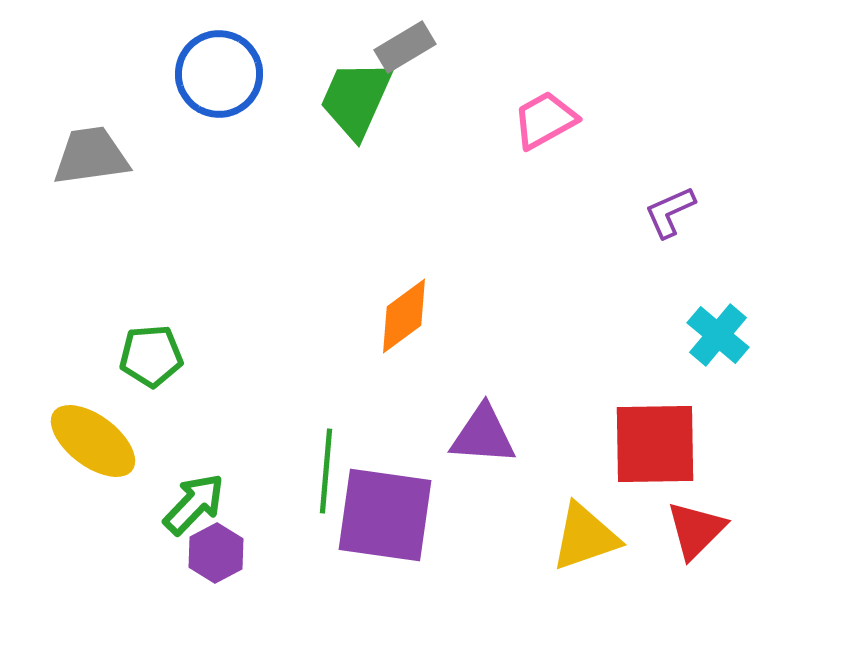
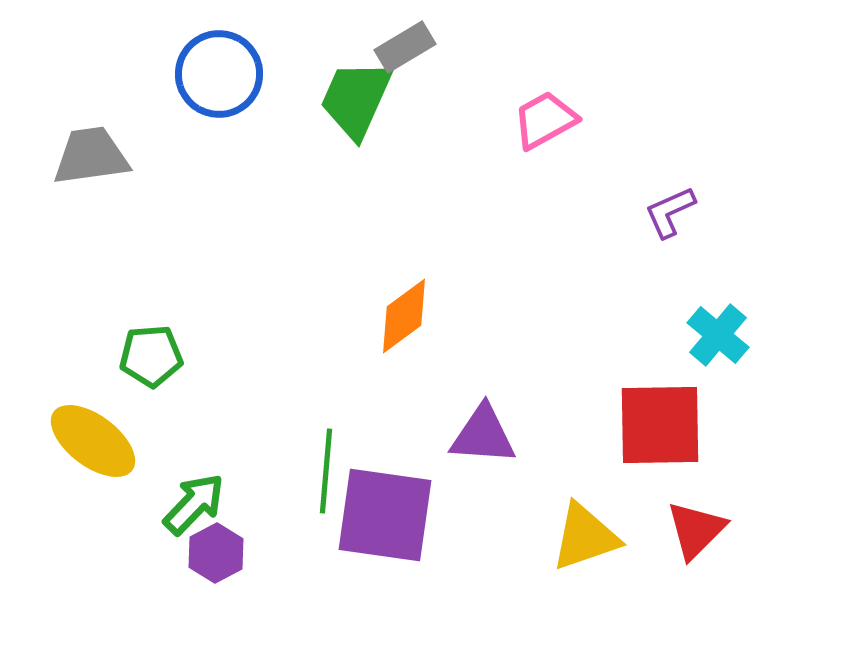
red square: moved 5 px right, 19 px up
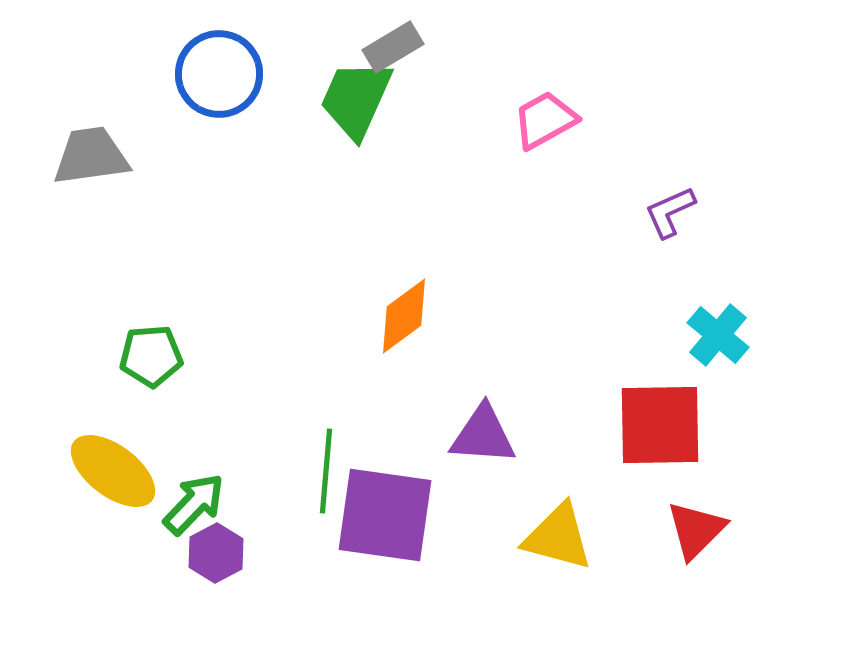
gray rectangle: moved 12 px left
yellow ellipse: moved 20 px right, 30 px down
yellow triangle: moved 27 px left; rotated 34 degrees clockwise
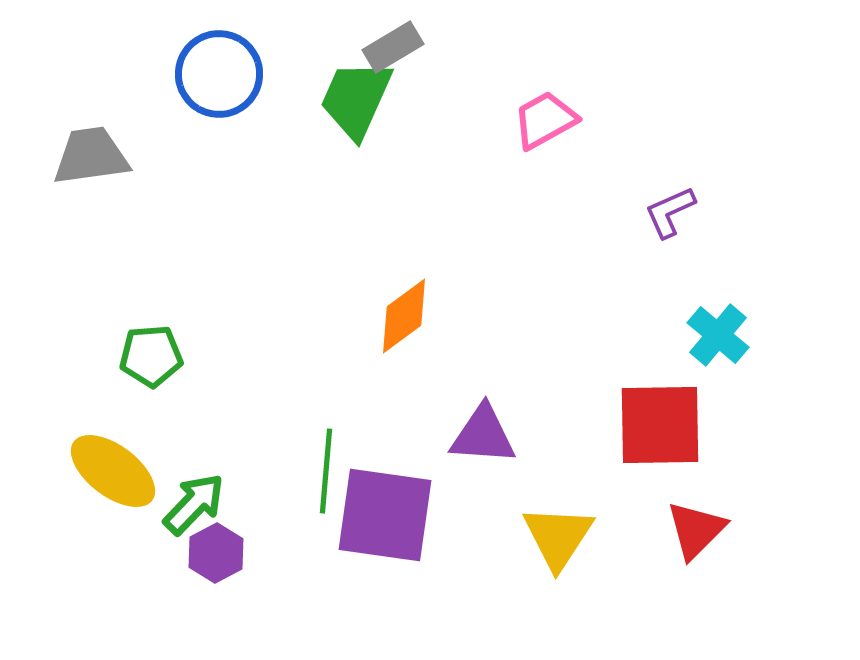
yellow triangle: rotated 48 degrees clockwise
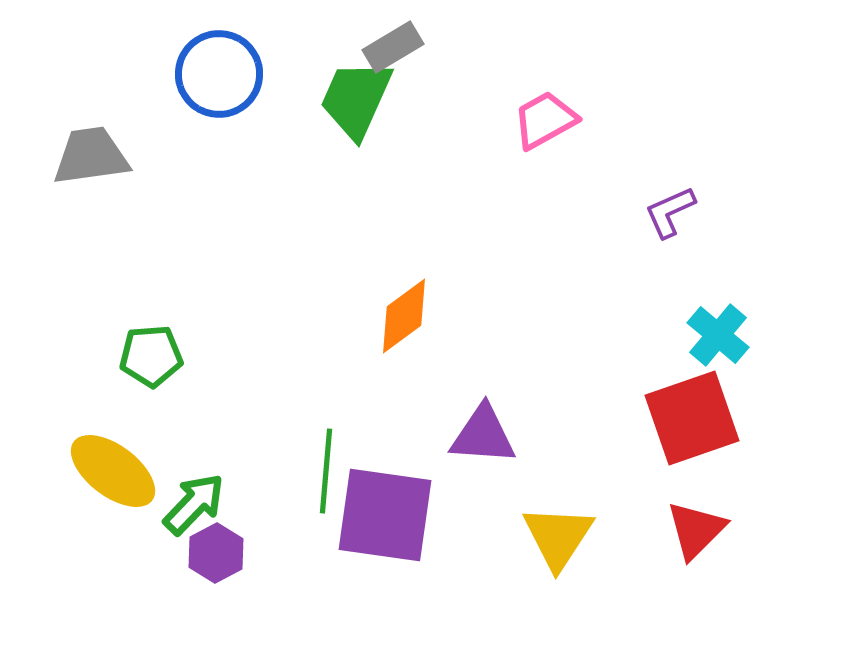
red square: moved 32 px right, 7 px up; rotated 18 degrees counterclockwise
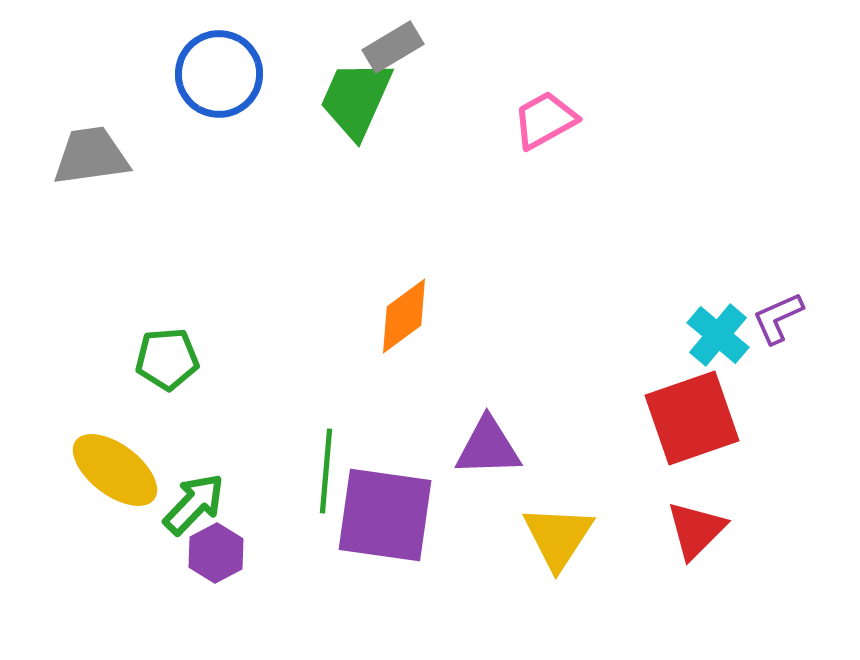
purple L-shape: moved 108 px right, 106 px down
green pentagon: moved 16 px right, 3 px down
purple triangle: moved 5 px right, 12 px down; rotated 6 degrees counterclockwise
yellow ellipse: moved 2 px right, 1 px up
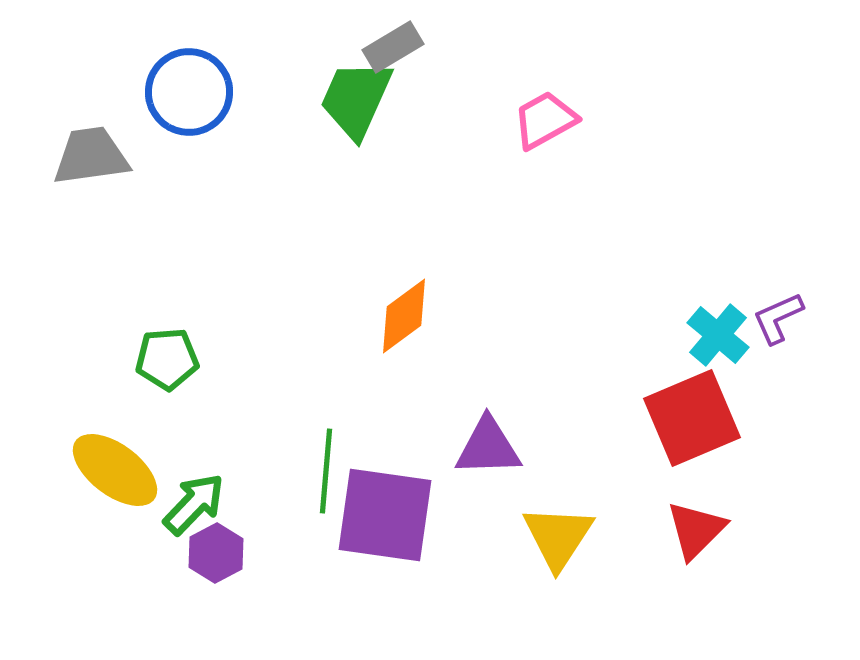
blue circle: moved 30 px left, 18 px down
red square: rotated 4 degrees counterclockwise
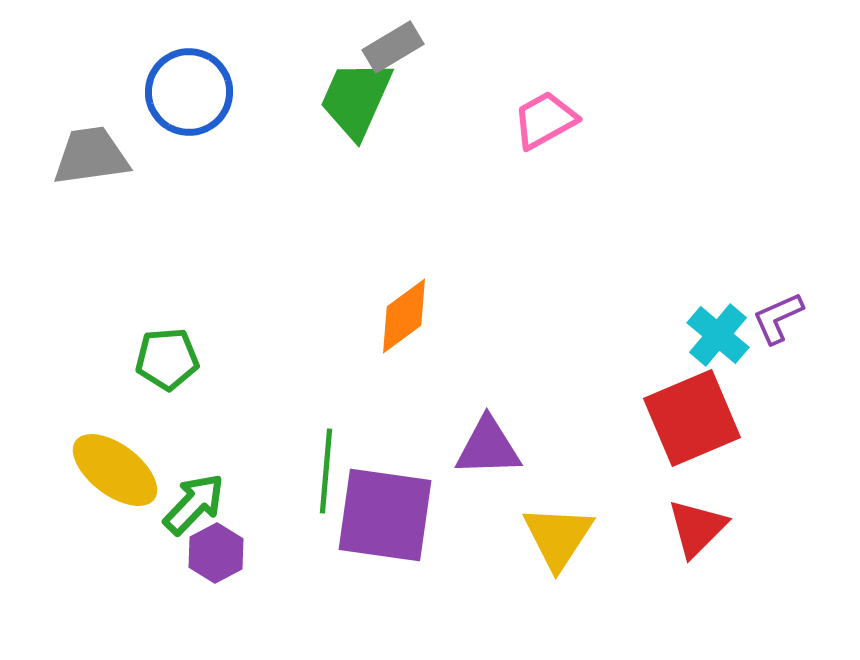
red triangle: moved 1 px right, 2 px up
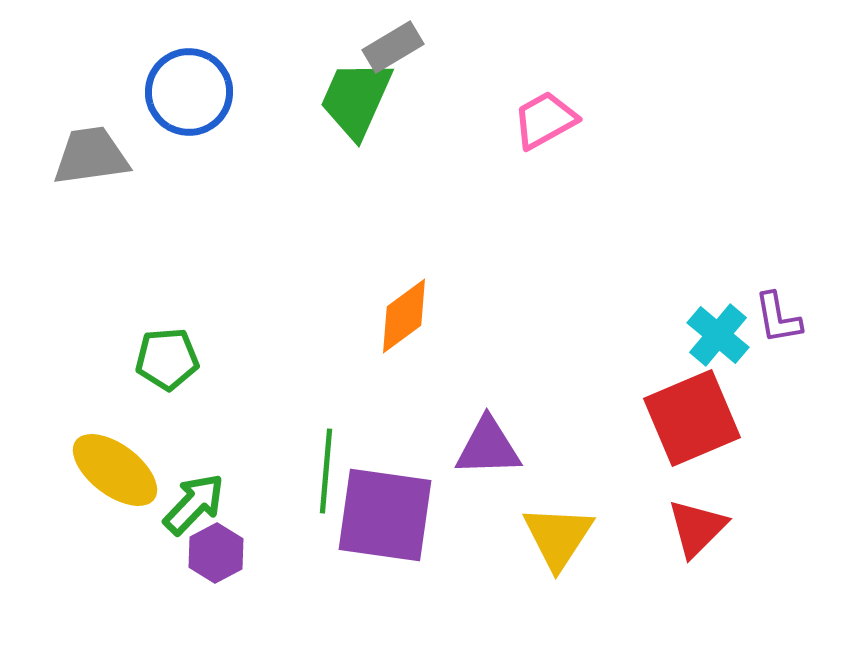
purple L-shape: rotated 76 degrees counterclockwise
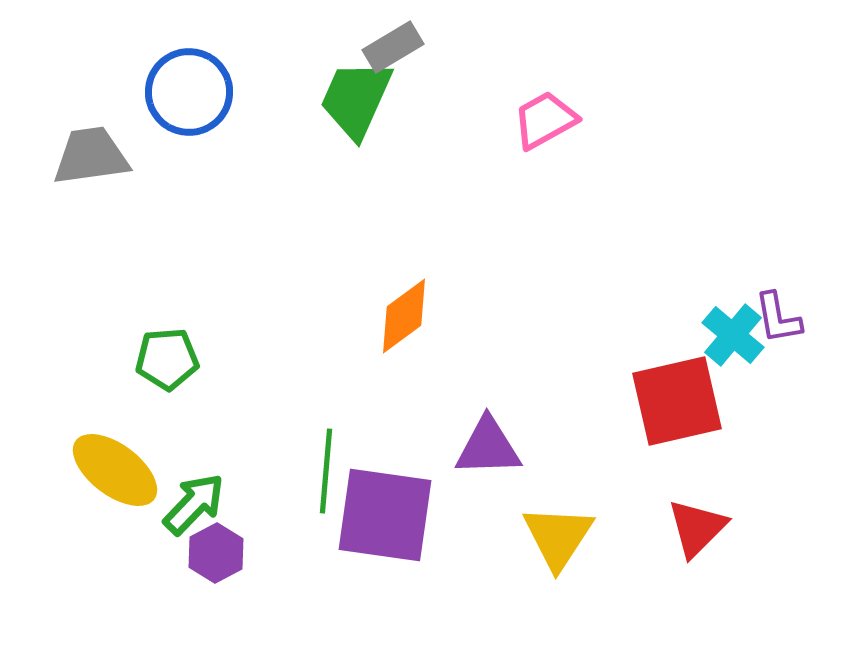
cyan cross: moved 15 px right
red square: moved 15 px left, 17 px up; rotated 10 degrees clockwise
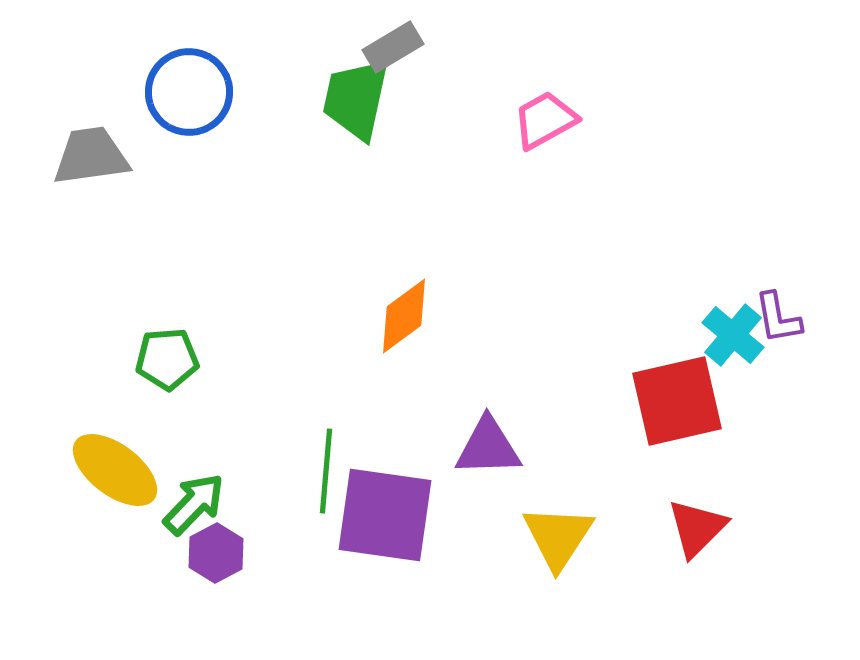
green trapezoid: rotated 12 degrees counterclockwise
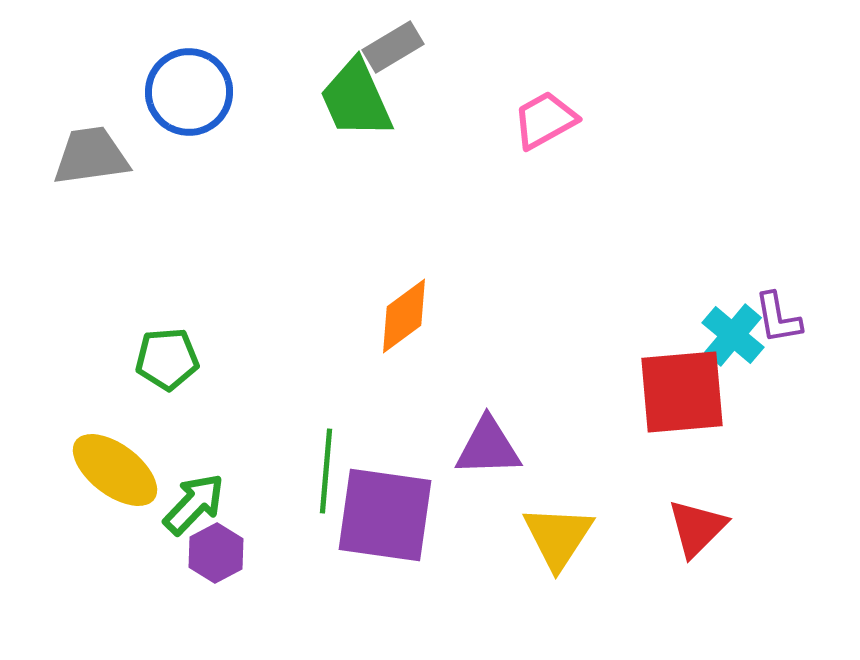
green trapezoid: rotated 36 degrees counterclockwise
red square: moved 5 px right, 9 px up; rotated 8 degrees clockwise
